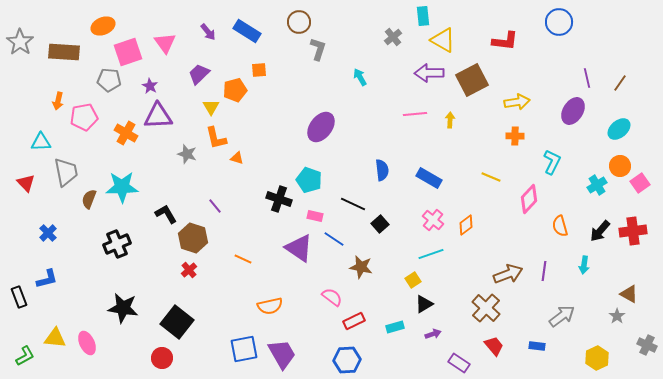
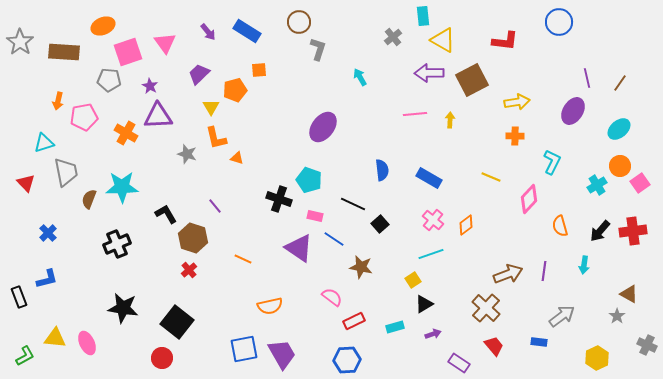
purple ellipse at (321, 127): moved 2 px right
cyan triangle at (41, 142): moved 3 px right, 1 px down; rotated 15 degrees counterclockwise
blue rectangle at (537, 346): moved 2 px right, 4 px up
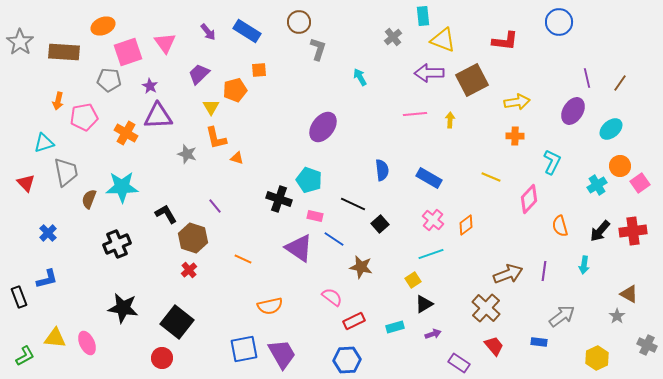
yellow triangle at (443, 40): rotated 8 degrees counterclockwise
cyan ellipse at (619, 129): moved 8 px left
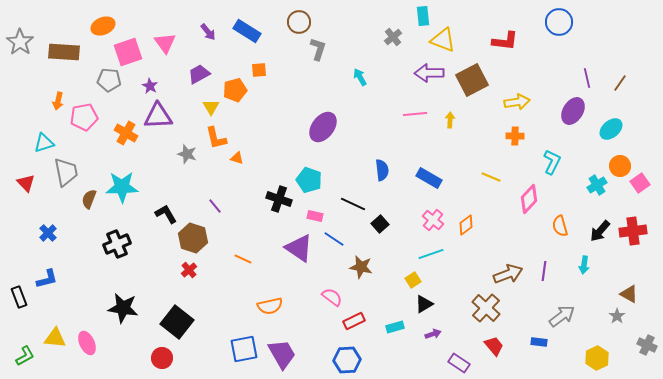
purple trapezoid at (199, 74): rotated 15 degrees clockwise
